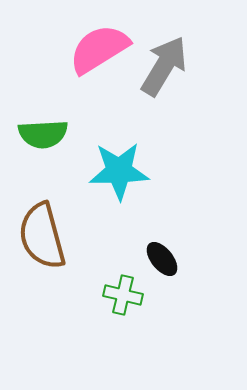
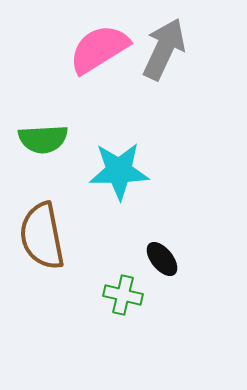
gray arrow: moved 17 px up; rotated 6 degrees counterclockwise
green semicircle: moved 5 px down
brown semicircle: rotated 4 degrees clockwise
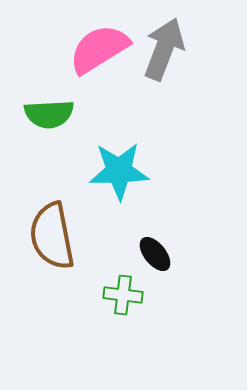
gray arrow: rotated 4 degrees counterclockwise
green semicircle: moved 6 px right, 25 px up
brown semicircle: moved 10 px right
black ellipse: moved 7 px left, 5 px up
green cross: rotated 6 degrees counterclockwise
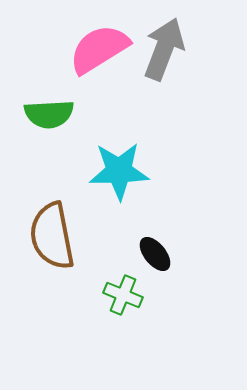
green cross: rotated 15 degrees clockwise
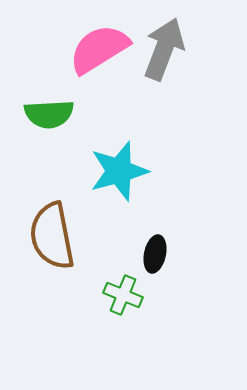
cyan star: rotated 14 degrees counterclockwise
black ellipse: rotated 51 degrees clockwise
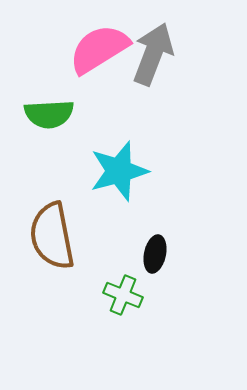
gray arrow: moved 11 px left, 5 px down
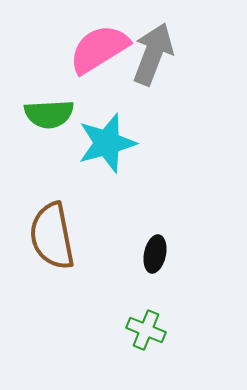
cyan star: moved 12 px left, 28 px up
green cross: moved 23 px right, 35 px down
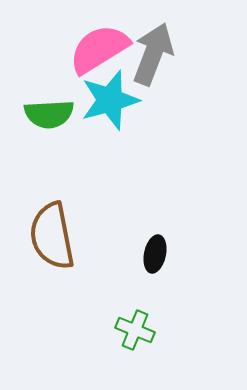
cyan star: moved 3 px right, 43 px up
green cross: moved 11 px left
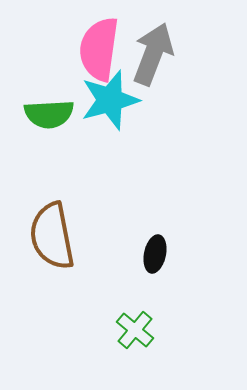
pink semicircle: rotated 50 degrees counterclockwise
green cross: rotated 18 degrees clockwise
